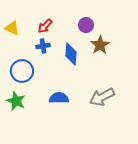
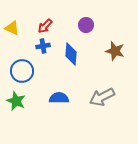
brown star: moved 15 px right, 6 px down; rotated 24 degrees counterclockwise
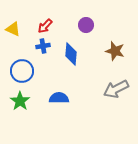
yellow triangle: moved 1 px right, 1 px down
gray arrow: moved 14 px right, 8 px up
green star: moved 4 px right; rotated 12 degrees clockwise
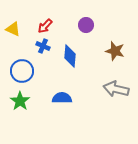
blue cross: rotated 32 degrees clockwise
blue diamond: moved 1 px left, 2 px down
gray arrow: rotated 40 degrees clockwise
blue semicircle: moved 3 px right
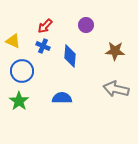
yellow triangle: moved 12 px down
brown star: rotated 12 degrees counterclockwise
green star: moved 1 px left
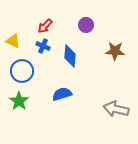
gray arrow: moved 20 px down
blue semicircle: moved 4 px up; rotated 18 degrees counterclockwise
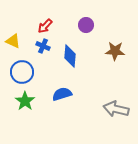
blue circle: moved 1 px down
green star: moved 6 px right
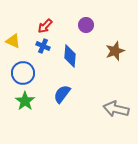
brown star: rotated 24 degrees counterclockwise
blue circle: moved 1 px right, 1 px down
blue semicircle: rotated 36 degrees counterclockwise
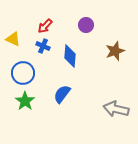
yellow triangle: moved 2 px up
